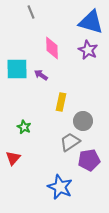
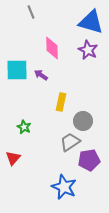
cyan square: moved 1 px down
blue star: moved 4 px right
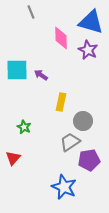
pink diamond: moved 9 px right, 10 px up
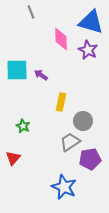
pink diamond: moved 1 px down
green star: moved 1 px left, 1 px up
purple pentagon: moved 1 px right, 1 px up
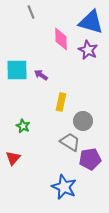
gray trapezoid: rotated 65 degrees clockwise
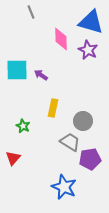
yellow rectangle: moved 8 px left, 6 px down
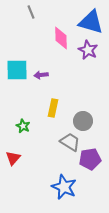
pink diamond: moved 1 px up
purple arrow: rotated 40 degrees counterclockwise
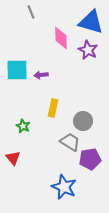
red triangle: rotated 21 degrees counterclockwise
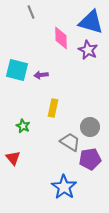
cyan square: rotated 15 degrees clockwise
gray circle: moved 7 px right, 6 px down
blue star: rotated 10 degrees clockwise
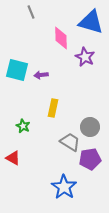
purple star: moved 3 px left, 7 px down
red triangle: rotated 21 degrees counterclockwise
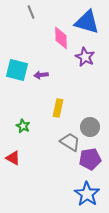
blue triangle: moved 4 px left
yellow rectangle: moved 5 px right
blue star: moved 23 px right, 7 px down
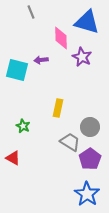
purple star: moved 3 px left
purple arrow: moved 15 px up
purple pentagon: rotated 25 degrees counterclockwise
